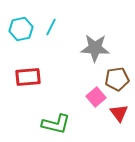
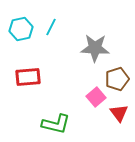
brown pentagon: rotated 10 degrees counterclockwise
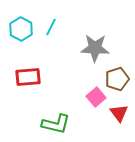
cyan hexagon: rotated 20 degrees counterclockwise
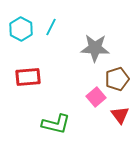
red triangle: moved 1 px right, 2 px down
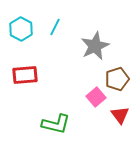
cyan line: moved 4 px right
gray star: moved 2 px up; rotated 28 degrees counterclockwise
red rectangle: moved 3 px left, 2 px up
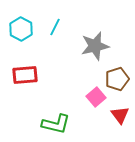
gray star: rotated 12 degrees clockwise
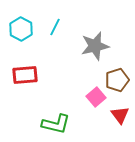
brown pentagon: moved 1 px down
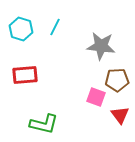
cyan hexagon: rotated 10 degrees counterclockwise
gray star: moved 6 px right; rotated 20 degrees clockwise
brown pentagon: rotated 15 degrees clockwise
pink square: rotated 30 degrees counterclockwise
green L-shape: moved 12 px left
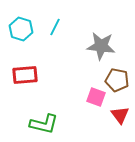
brown pentagon: rotated 15 degrees clockwise
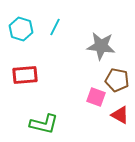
red triangle: rotated 24 degrees counterclockwise
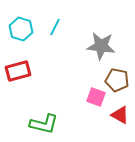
red rectangle: moved 7 px left, 4 px up; rotated 10 degrees counterclockwise
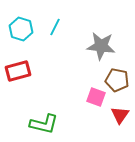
red triangle: rotated 36 degrees clockwise
